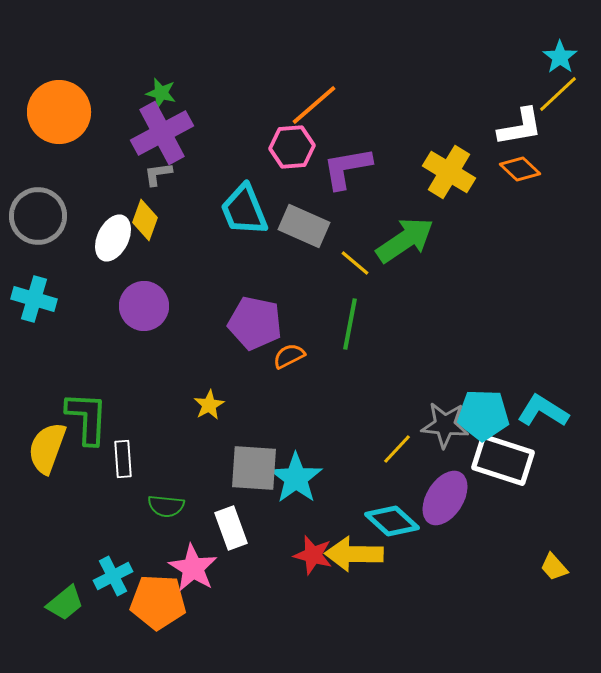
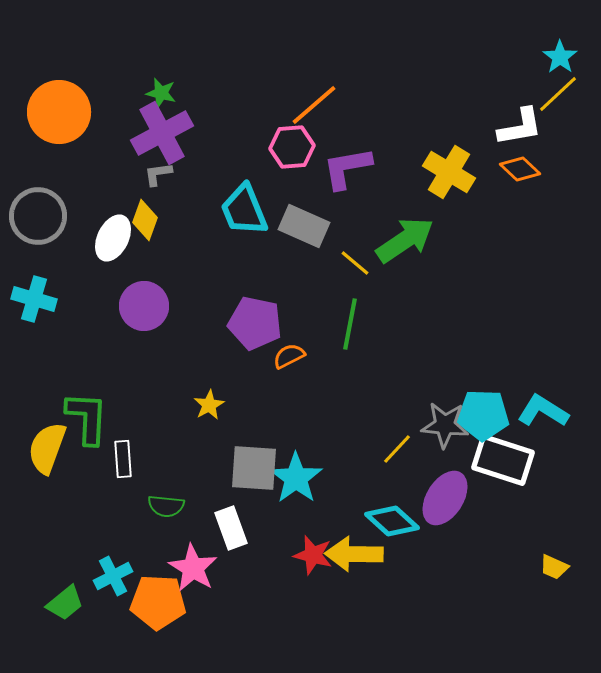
yellow trapezoid at (554, 567): rotated 24 degrees counterclockwise
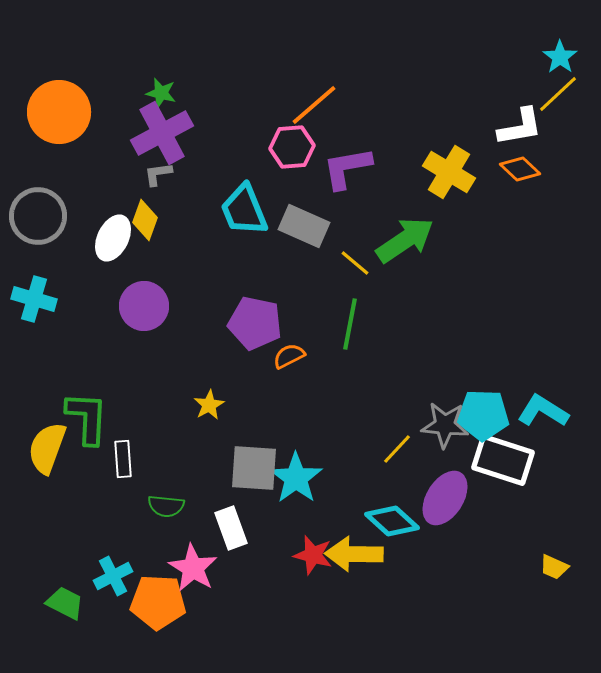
green trapezoid at (65, 603): rotated 114 degrees counterclockwise
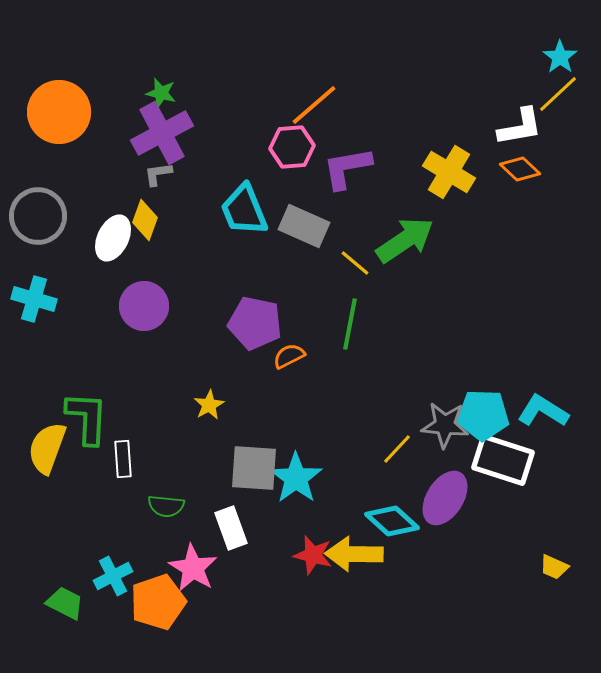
orange pentagon at (158, 602): rotated 22 degrees counterclockwise
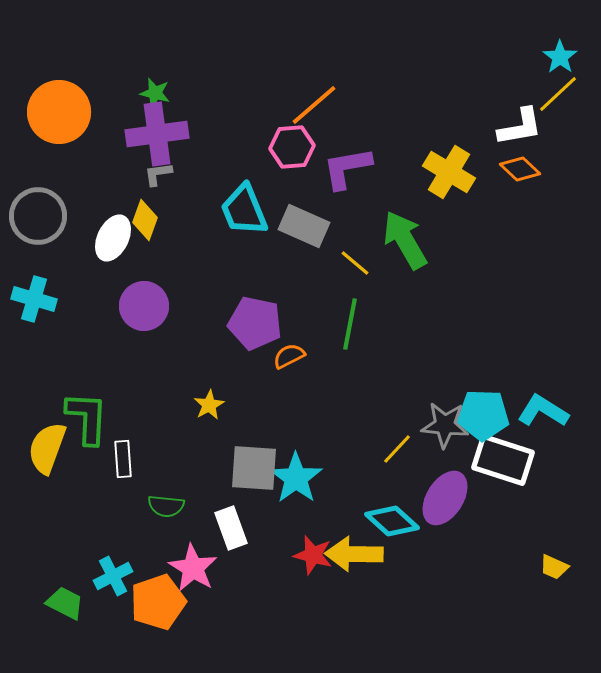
green star at (161, 93): moved 6 px left
purple cross at (162, 133): moved 5 px left, 1 px down; rotated 20 degrees clockwise
green arrow at (405, 240): rotated 86 degrees counterclockwise
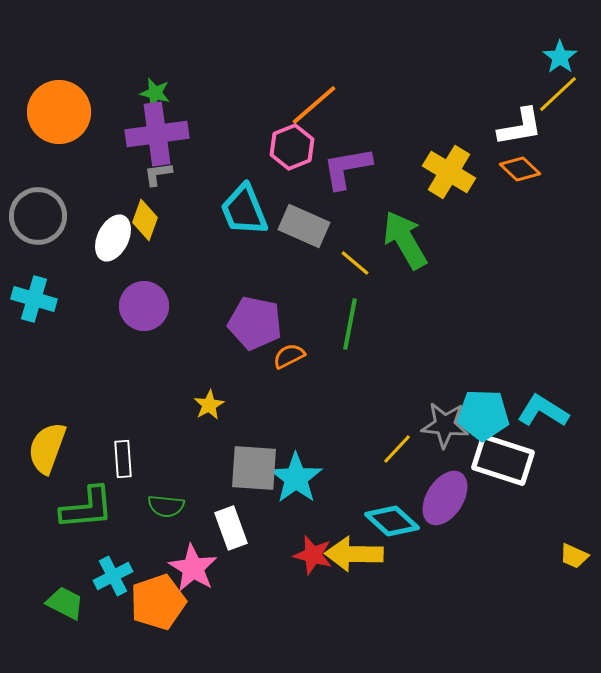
pink hexagon at (292, 147): rotated 18 degrees counterclockwise
green L-shape at (87, 418): moved 90 px down; rotated 82 degrees clockwise
yellow trapezoid at (554, 567): moved 20 px right, 11 px up
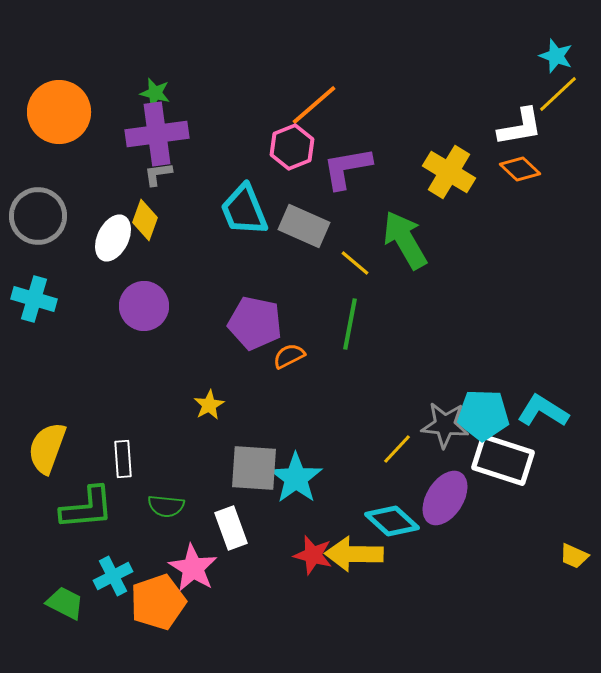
cyan star at (560, 57): moved 4 px left, 1 px up; rotated 16 degrees counterclockwise
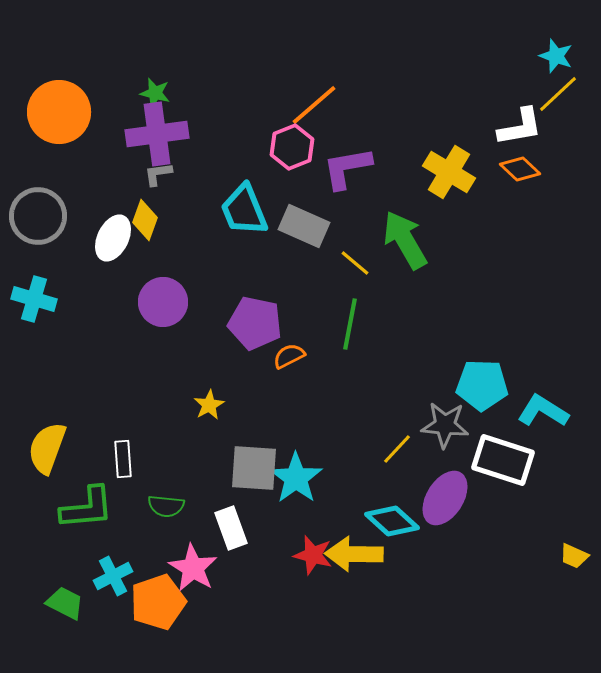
purple circle at (144, 306): moved 19 px right, 4 px up
cyan pentagon at (483, 415): moved 1 px left, 30 px up
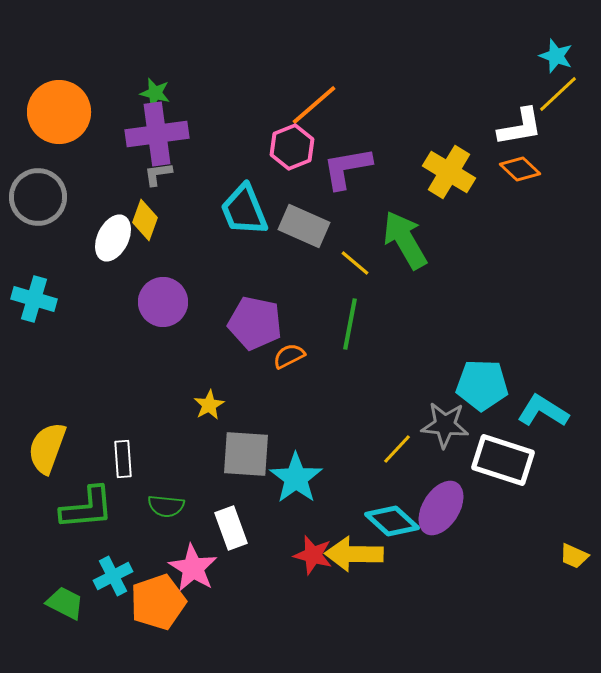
gray circle at (38, 216): moved 19 px up
gray square at (254, 468): moved 8 px left, 14 px up
purple ellipse at (445, 498): moved 4 px left, 10 px down
